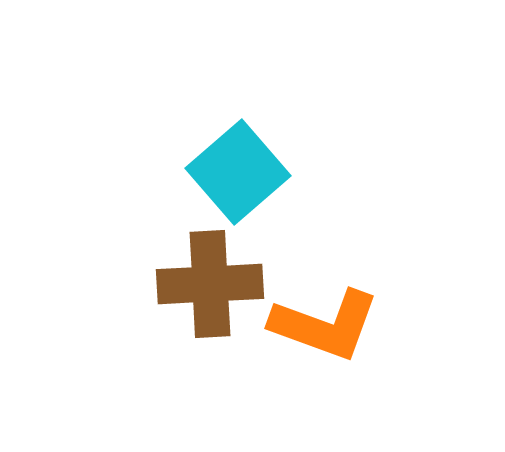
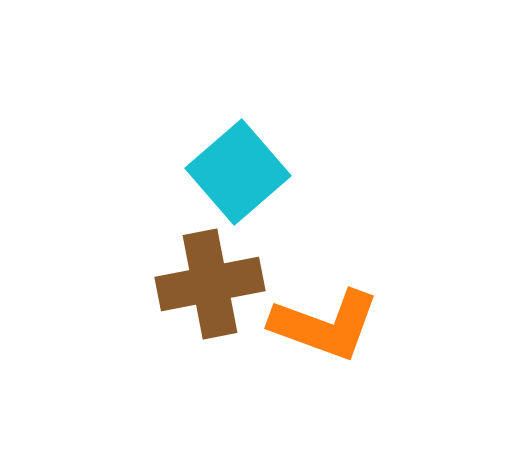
brown cross: rotated 8 degrees counterclockwise
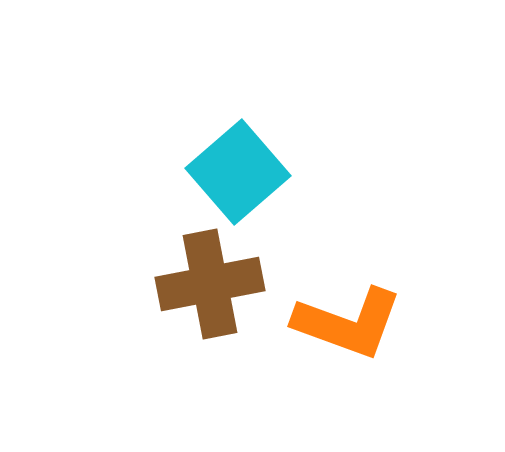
orange L-shape: moved 23 px right, 2 px up
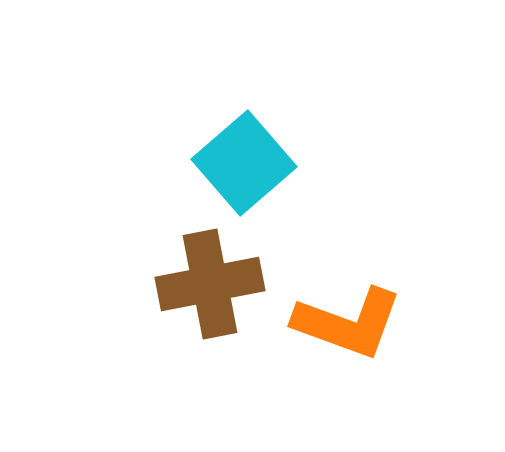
cyan square: moved 6 px right, 9 px up
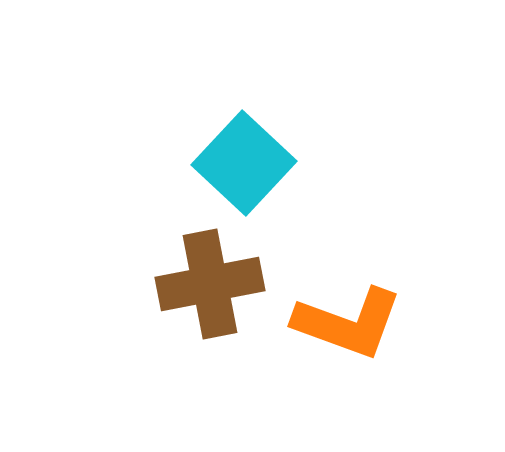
cyan square: rotated 6 degrees counterclockwise
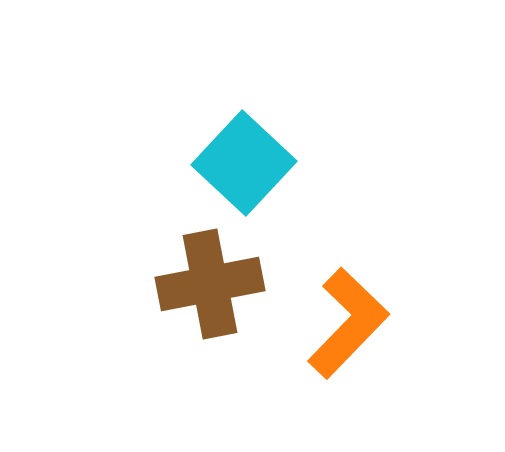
orange L-shape: rotated 66 degrees counterclockwise
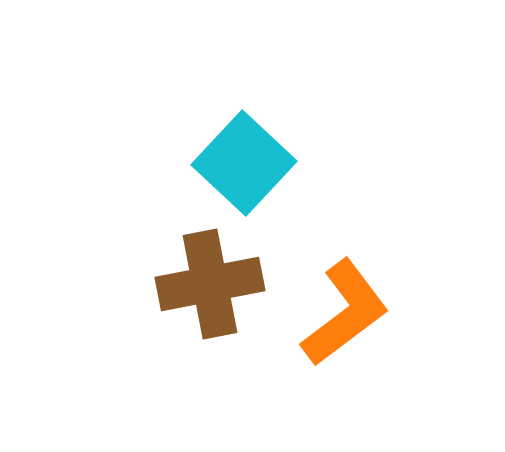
orange L-shape: moved 3 px left, 10 px up; rotated 9 degrees clockwise
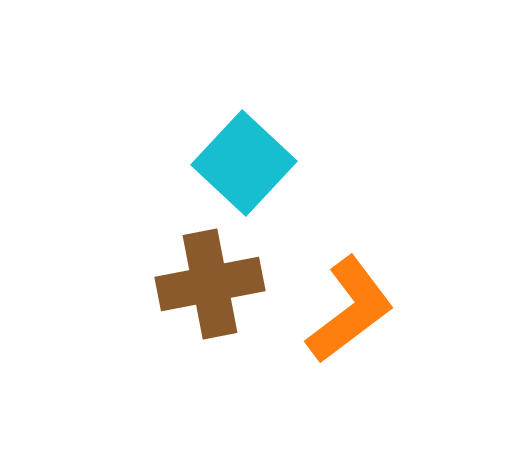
orange L-shape: moved 5 px right, 3 px up
